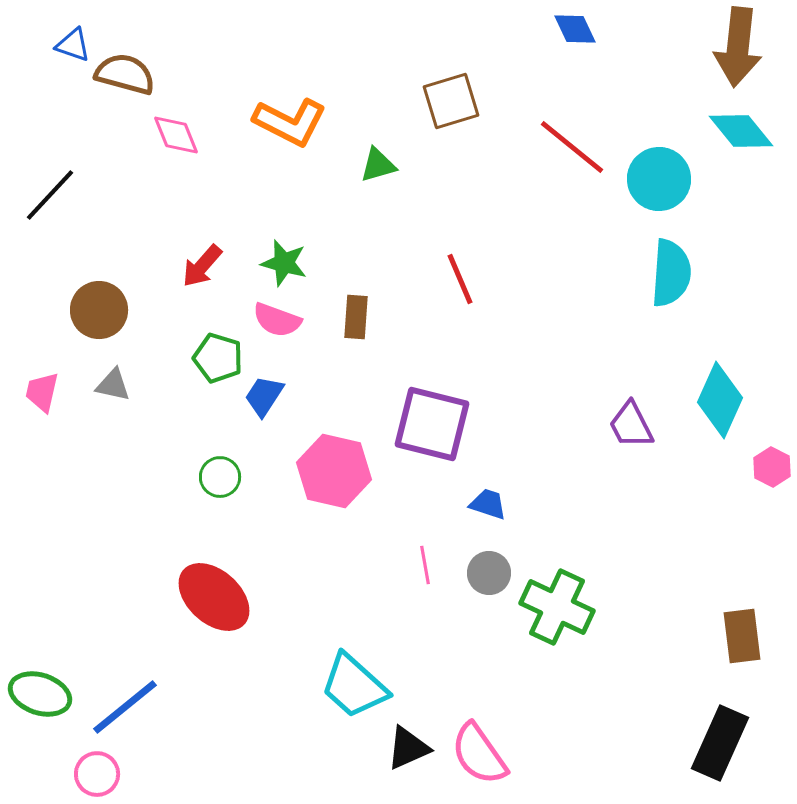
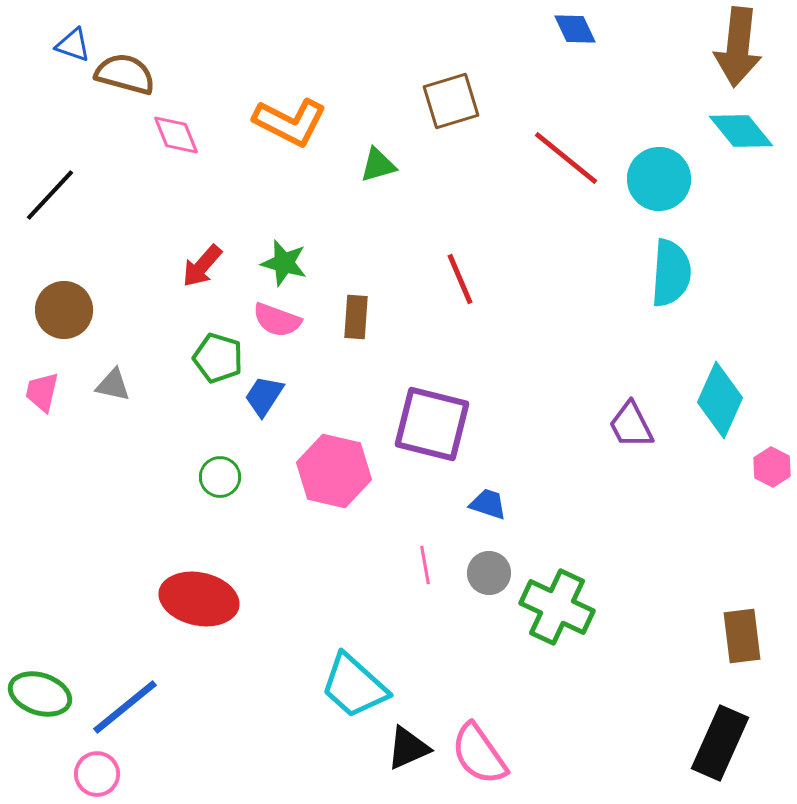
red line at (572, 147): moved 6 px left, 11 px down
brown circle at (99, 310): moved 35 px left
red ellipse at (214, 597): moved 15 px left, 2 px down; rotated 30 degrees counterclockwise
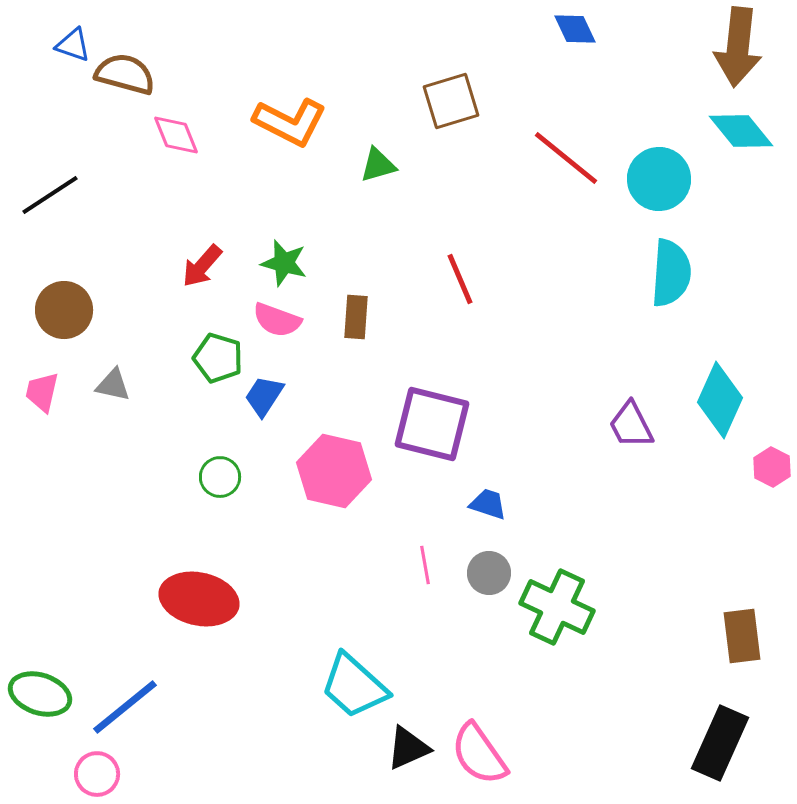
black line at (50, 195): rotated 14 degrees clockwise
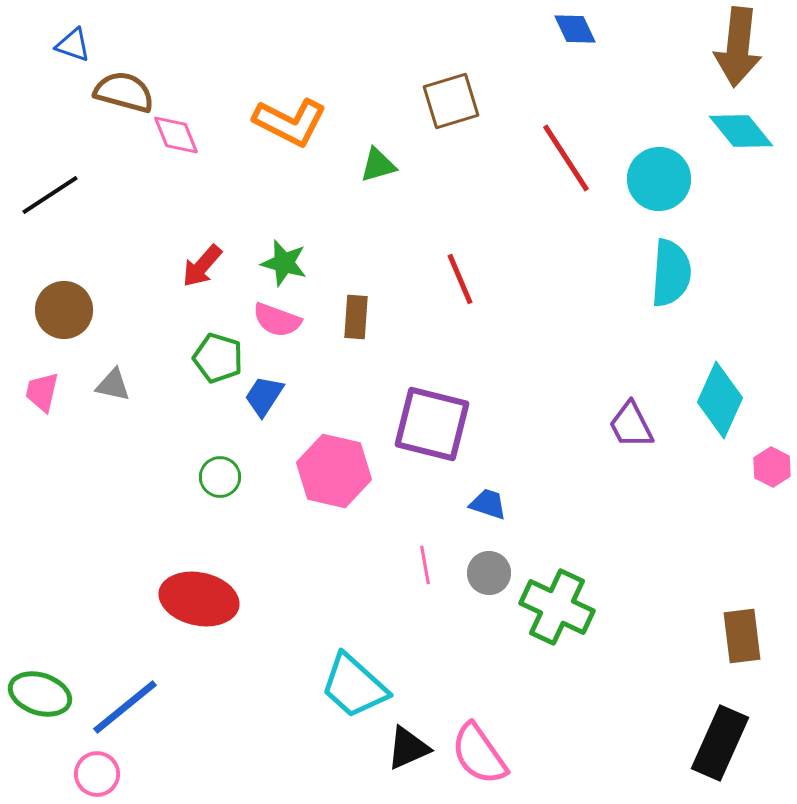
brown semicircle at (125, 74): moved 1 px left, 18 px down
red line at (566, 158): rotated 18 degrees clockwise
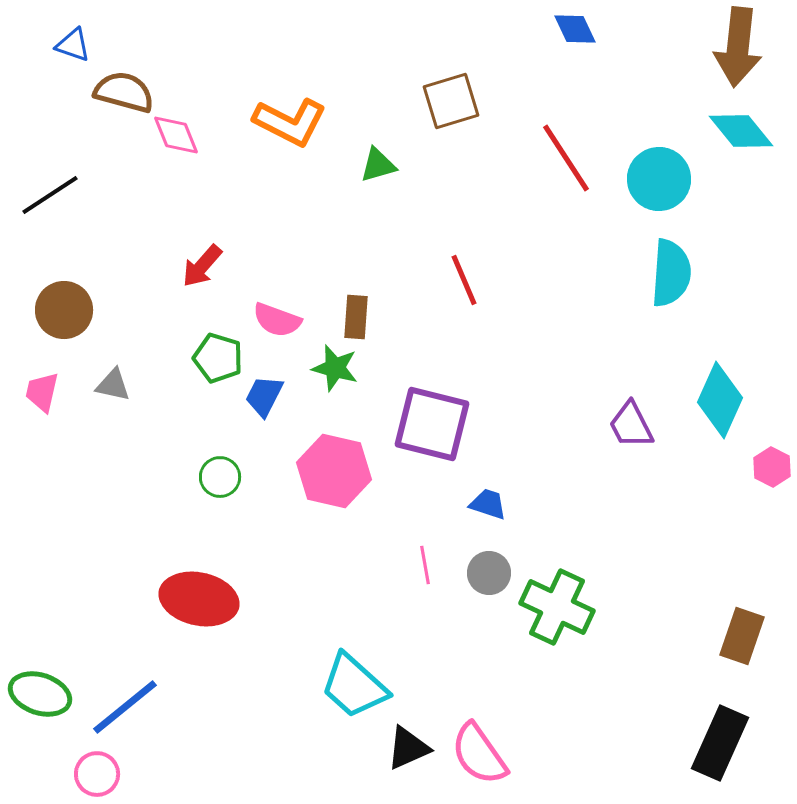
green star at (284, 263): moved 51 px right, 105 px down
red line at (460, 279): moved 4 px right, 1 px down
blue trapezoid at (264, 396): rotated 6 degrees counterclockwise
brown rectangle at (742, 636): rotated 26 degrees clockwise
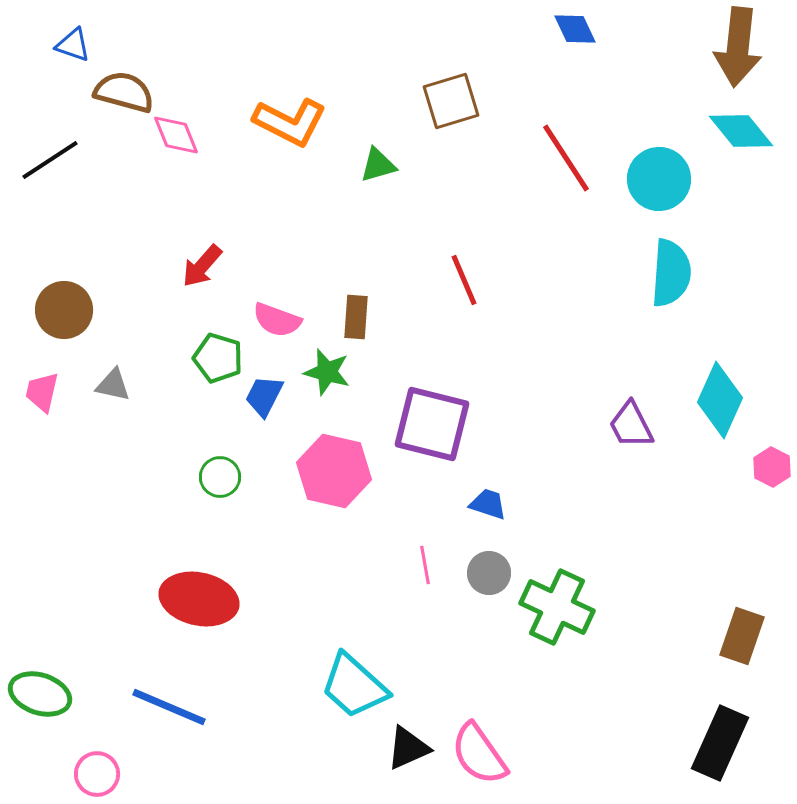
black line at (50, 195): moved 35 px up
green star at (335, 368): moved 8 px left, 4 px down
blue line at (125, 707): moved 44 px right; rotated 62 degrees clockwise
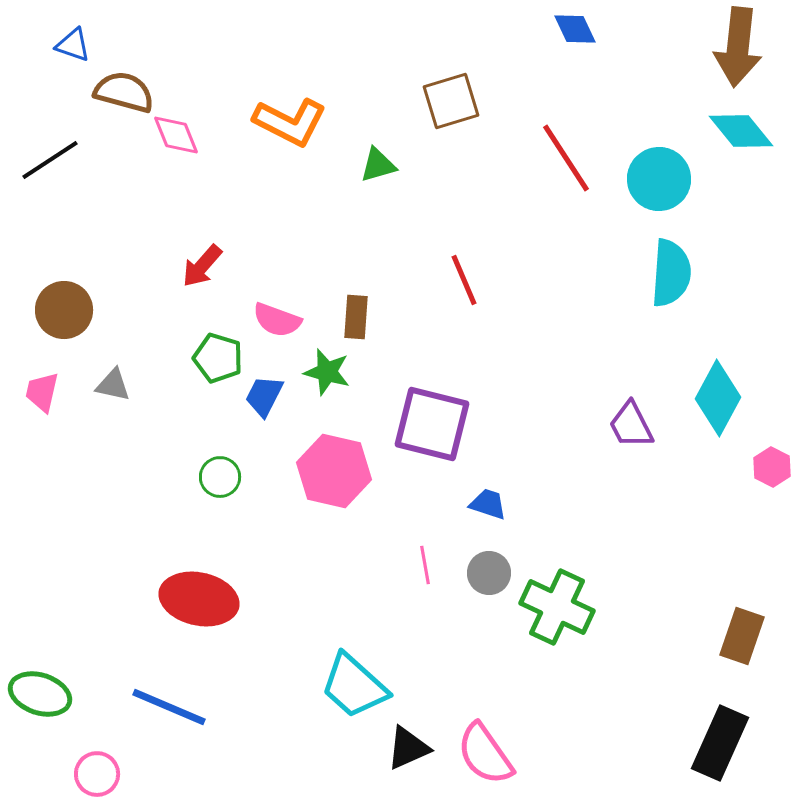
cyan diamond at (720, 400): moved 2 px left, 2 px up; rotated 4 degrees clockwise
pink semicircle at (479, 754): moved 6 px right
